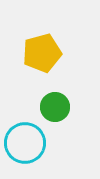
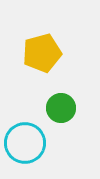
green circle: moved 6 px right, 1 px down
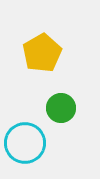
yellow pentagon: rotated 15 degrees counterclockwise
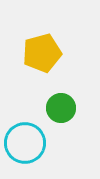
yellow pentagon: rotated 15 degrees clockwise
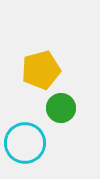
yellow pentagon: moved 1 px left, 17 px down
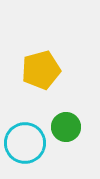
green circle: moved 5 px right, 19 px down
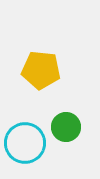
yellow pentagon: rotated 21 degrees clockwise
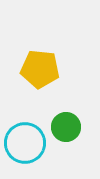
yellow pentagon: moved 1 px left, 1 px up
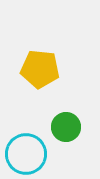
cyan circle: moved 1 px right, 11 px down
